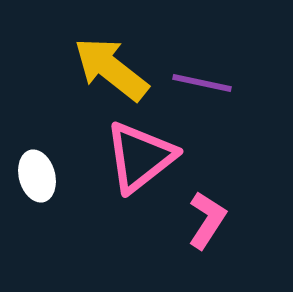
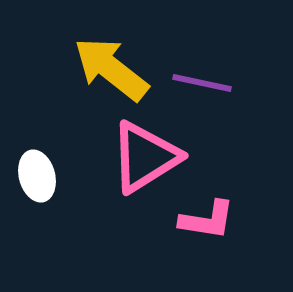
pink triangle: moved 5 px right; rotated 6 degrees clockwise
pink L-shape: rotated 66 degrees clockwise
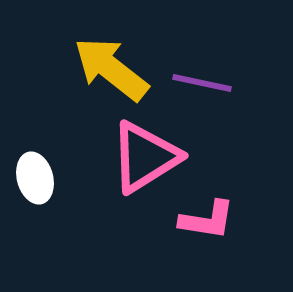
white ellipse: moved 2 px left, 2 px down
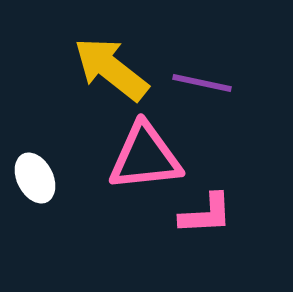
pink triangle: rotated 26 degrees clockwise
white ellipse: rotated 12 degrees counterclockwise
pink L-shape: moved 1 px left, 6 px up; rotated 12 degrees counterclockwise
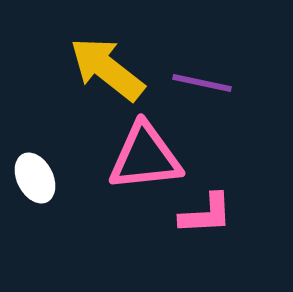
yellow arrow: moved 4 px left
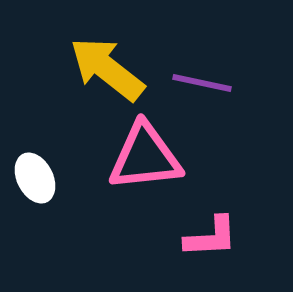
pink L-shape: moved 5 px right, 23 px down
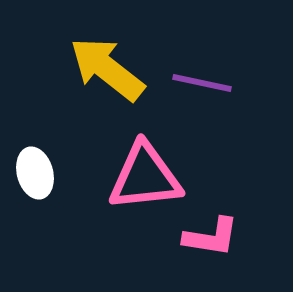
pink triangle: moved 20 px down
white ellipse: moved 5 px up; rotated 12 degrees clockwise
pink L-shape: rotated 12 degrees clockwise
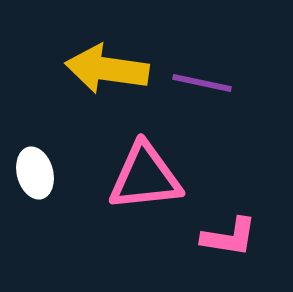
yellow arrow: rotated 30 degrees counterclockwise
pink L-shape: moved 18 px right
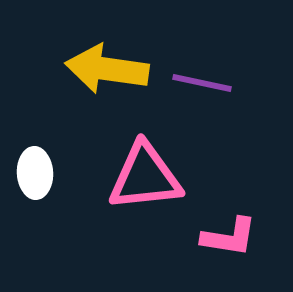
white ellipse: rotated 12 degrees clockwise
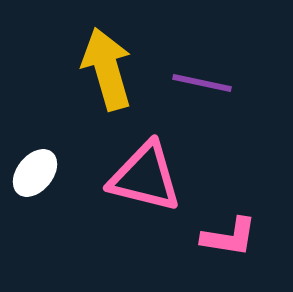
yellow arrow: rotated 66 degrees clockwise
white ellipse: rotated 42 degrees clockwise
pink triangle: rotated 20 degrees clockwise
